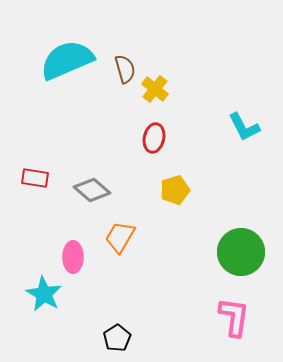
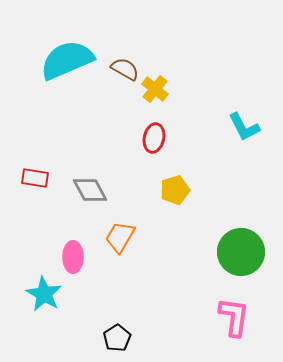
brown semicircle: rotated 44 degrees counterclockwise
gray diamond: moved 2 px left; rotated 21 degrees clockwise
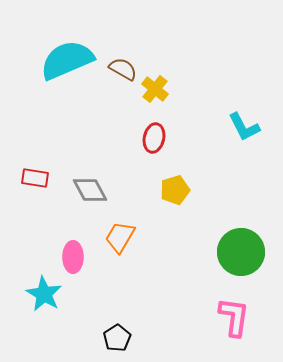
brown semicircle: moved 2 px left
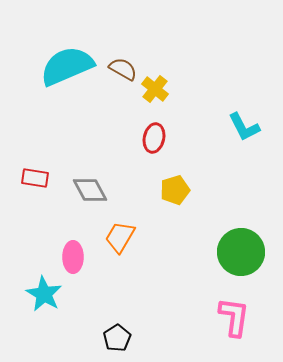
cyan semicircle: moved 6 px down
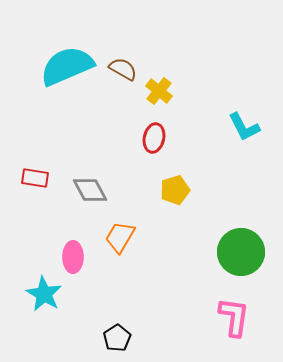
yellow cross: moved 4 px right, 2 px down
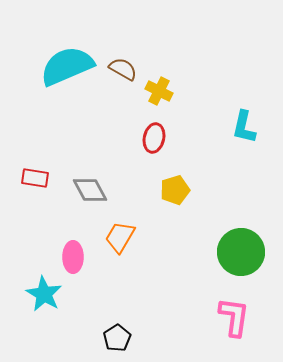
yellow cross: rotated 12 degrees counterclockwise
cyan L-shape: rotated 40 degrees clockwise
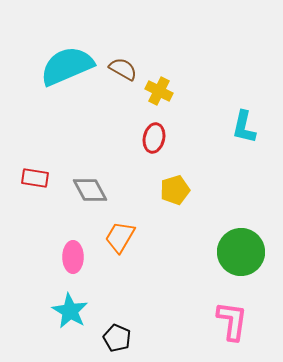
cyan star: moved 26 px right, 17 px down
pink L-shape: moved 2 px left, 4 px down
black pentagon: rotated 16 degrees counterclockwise
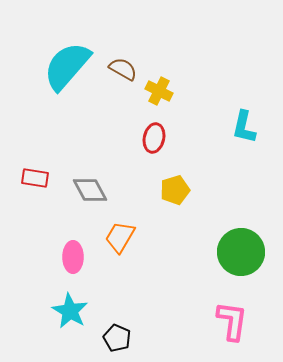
cyan semicircle: rotated 26 degrees counterclockwise
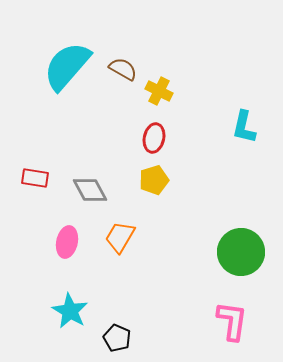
yellow pentagon: moved 21 px left, 10 px up
pink ellipse: moved 6 px left, 15 px up; rotated 12 degrees clockwise
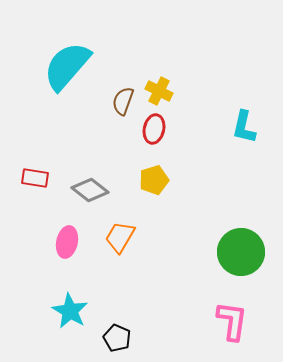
brown semicircle: moved 32 px down; rotated 100 degrees counterclockwise
red ellipse: moved 9 px up
gray diamond: rotated 24 degrees counterclockwise
